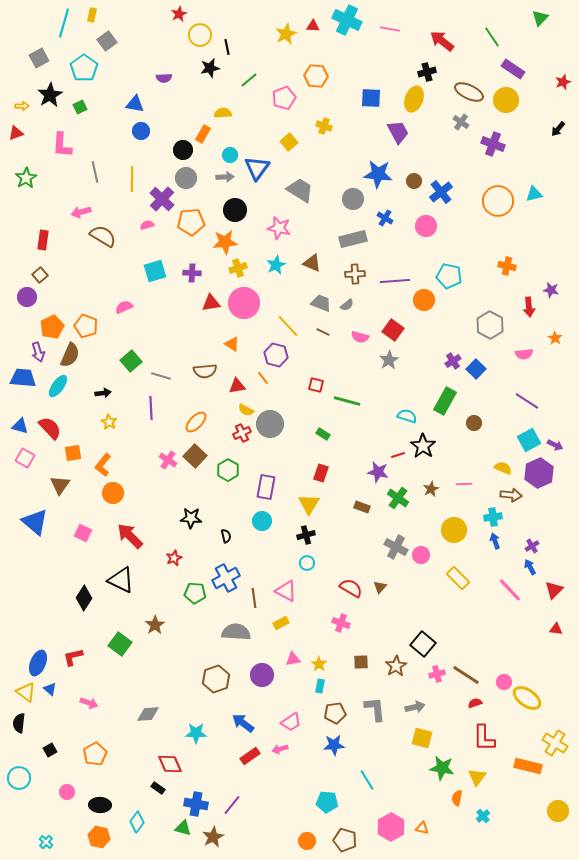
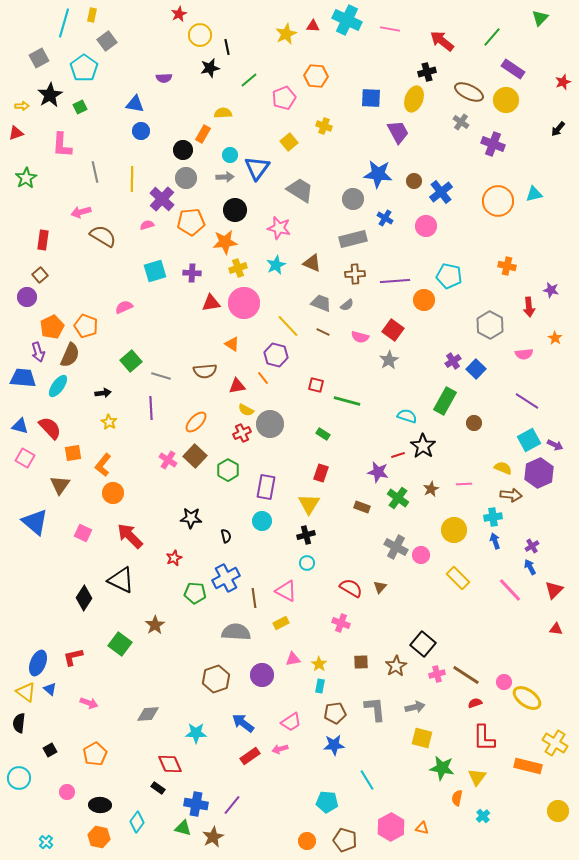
green line at (492, 37): rotated 75 degrees clockwise
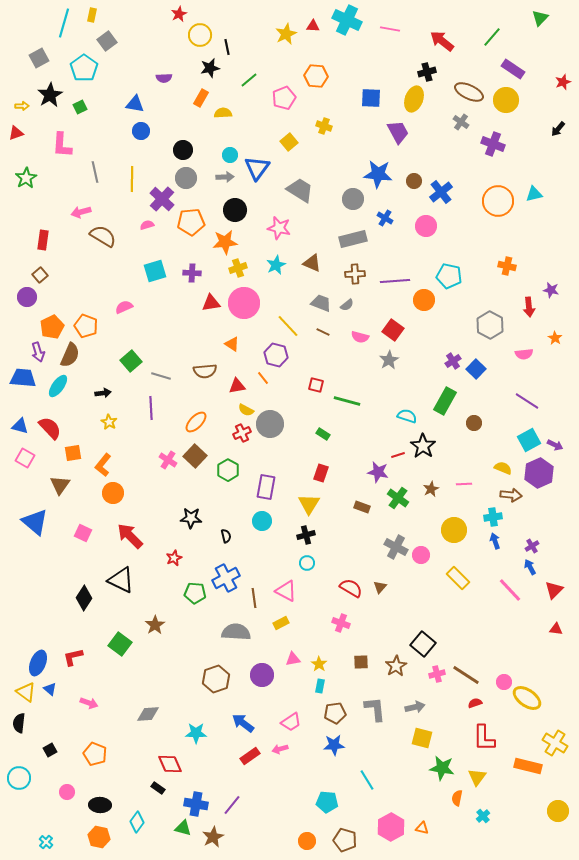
orange rectangle at (203, 134): moved 2 px left, 36 px up
orange pentagon at (95, 754): rotated 20 degrees counterclockwise
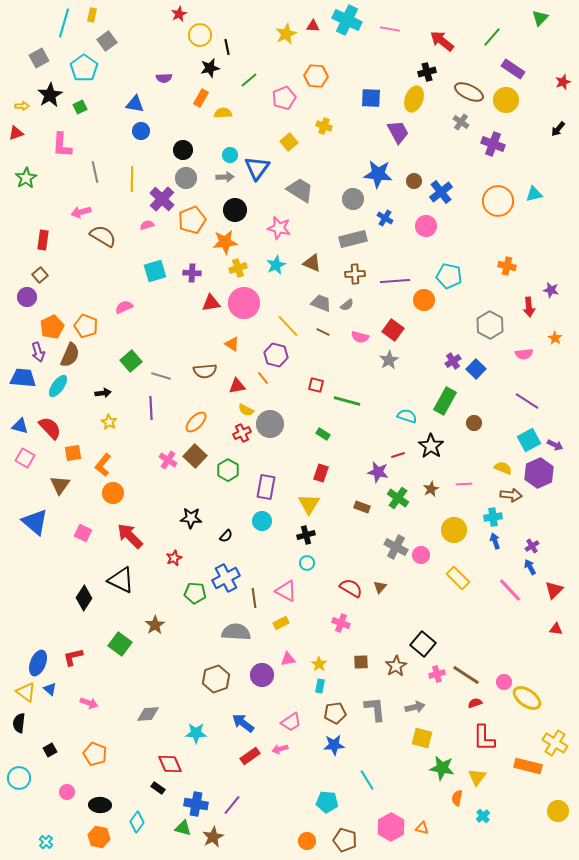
orange pentagon at (191, 222): moved 1 px right, 2 px up; rotated 16 degrees counterclockwise
black star at (423, 446): moved 8 px right
black semicircle at (226, 536): rotated 56 degrees clockwise
pink triangle at (293, 659): moved 5 px left
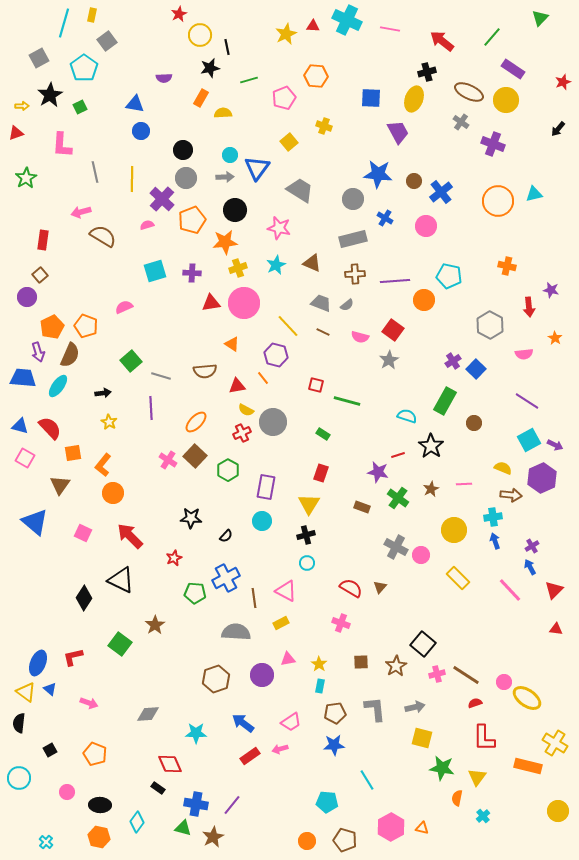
green line at (249, 80): rotated 24 degrees clockwise
gray circle at (270, 424): moved 3 px right, 2 px up
purple hexagon at (539, 473): moved 3 px right, 5 px down
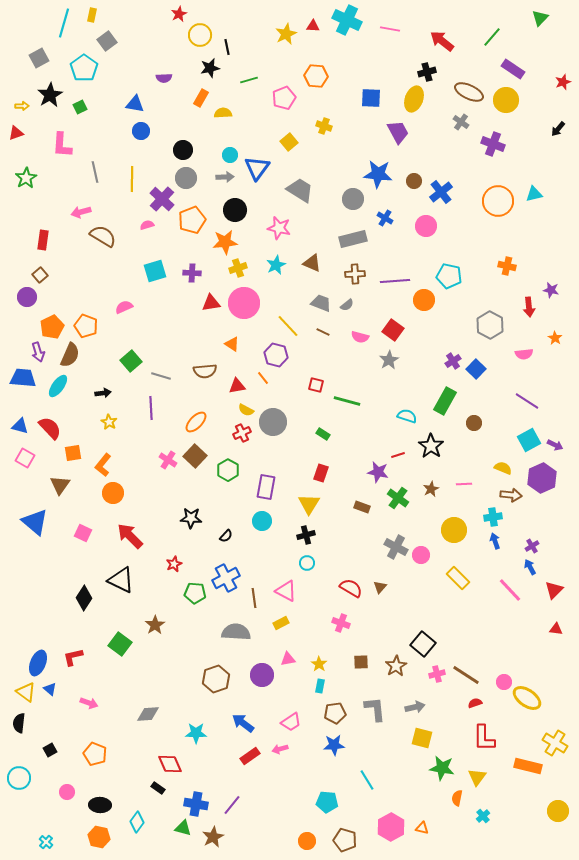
red star at (174, 558): moved 6 px down
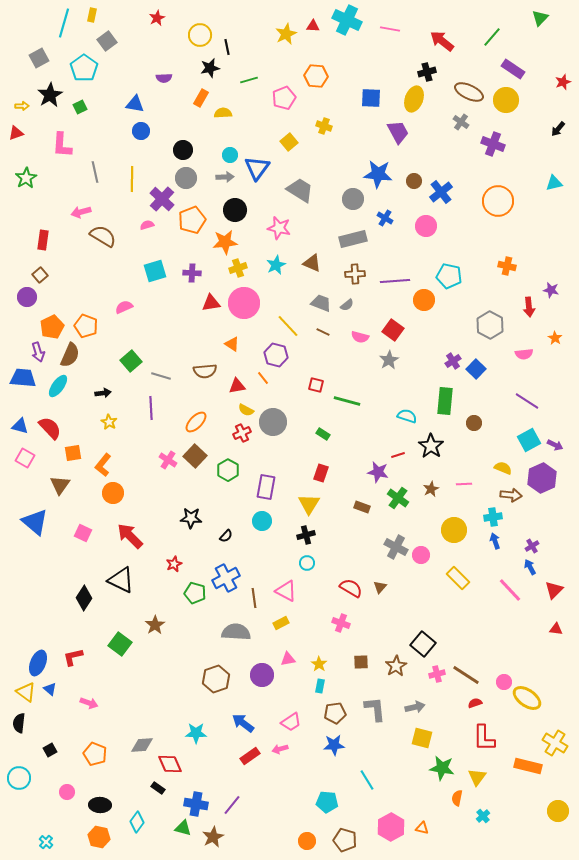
red star at (179, 14): moved 22 px left, 4 px down
cyan triangle at (534, 194): moved 20 px right, 11 px up
green rectangle at (445, 401): rotated 24 degrees counterclockwise
green pentagon at (195, 593): rotated 10 degrees clockwise
gray diamond at (148, 714): moved 6 px left, 31 px down
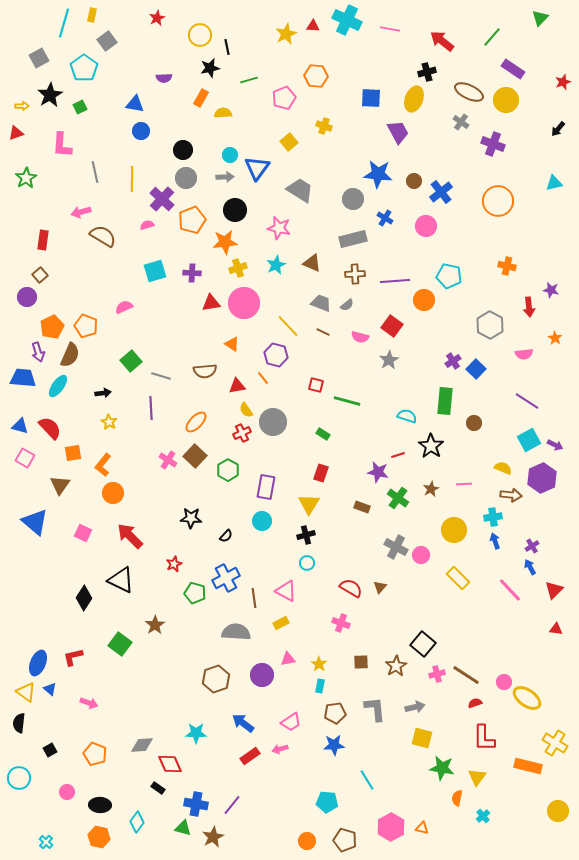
red square at (393, 330): moved 1 px left, 4 px up
yellow semicircle at (246, 410): rotated 28 degrees clockwise
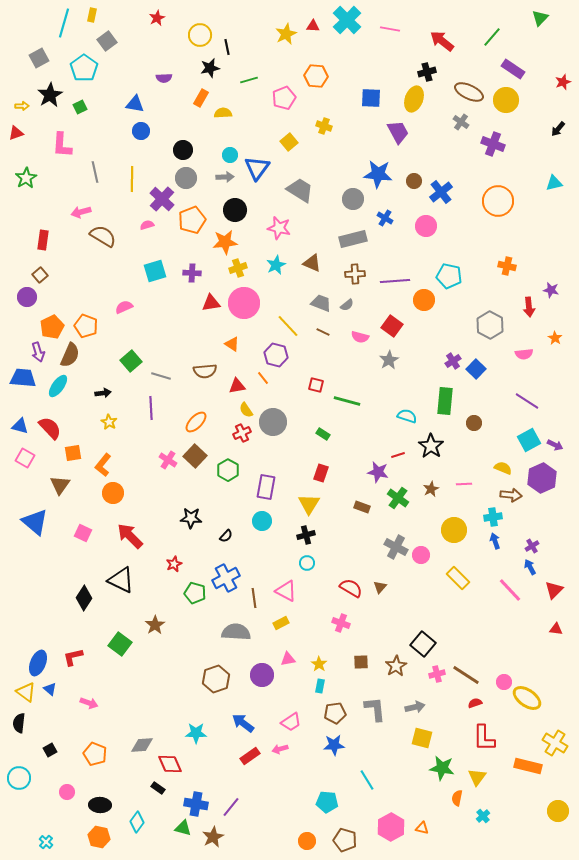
cyan cross at (347, 20): rotated 20 degrees clockwise
purple line at (232, 805): moved 1 px left, 2 px down
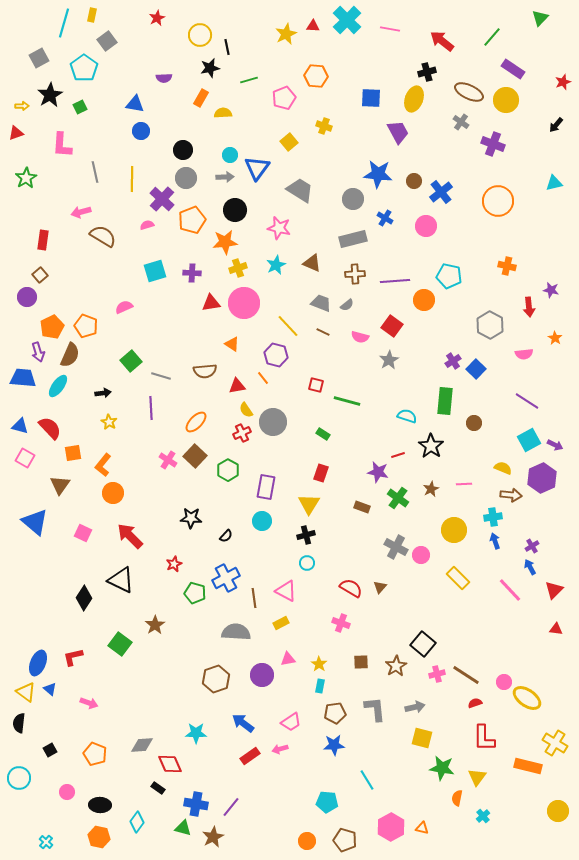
black arrow at (558, 129): moved 2 px left, 4 px up
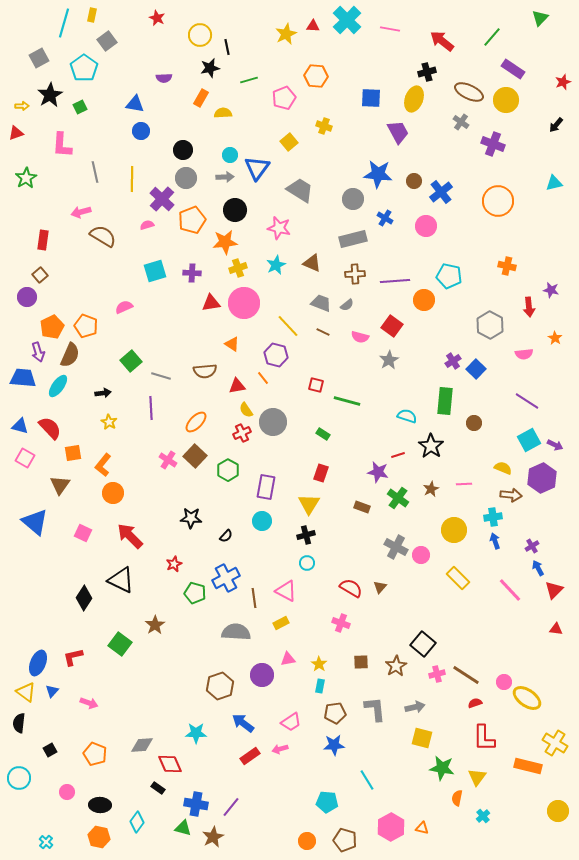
red star at (157, 18): rotated 21 degrees counterclockwise
blue arrow at (530, 567): moved 8 px right, 1 px down
brown hexagon at (216, 679): moved 4 px right, 7 px down
blue triangle at (50, 689): moved 2 px right, 2 px down; rotated 32 degrees clockwise
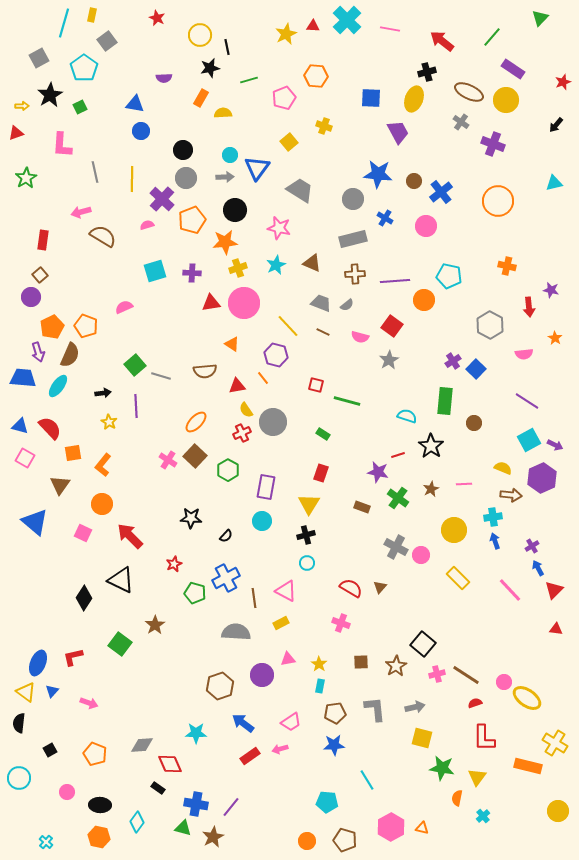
purple circle at (27, 297): moved 4 px right
green square at (131, 361): moved 4 px right, 4 px down
purple line at (151, 408): moved 15 px left, 2 px up
orange circle at (113, 493): moved 11 px left, 11 px down
